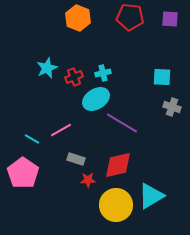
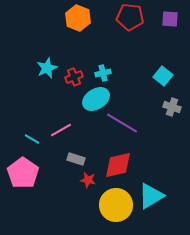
cyan square: moved 1 px right, 1 px up; rotated 36 degrees clockwise
red star: rotated 14 degrees clockwise
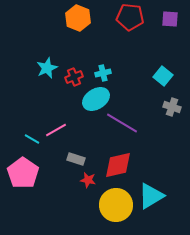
pink line: moved 5 px left
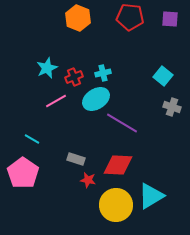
pink line: moved 29 px up
red diamond: rotated 16 degrees clockwise
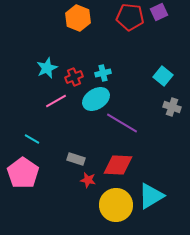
purple square: moved 11 px left, 7 px up; rotated 30 degrees counterclockwise
